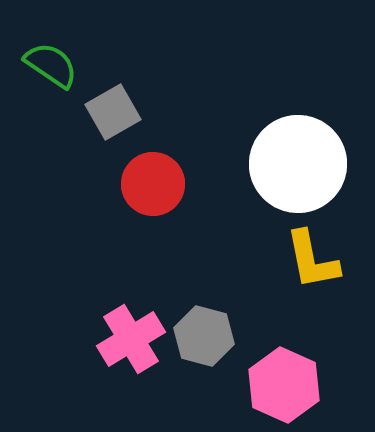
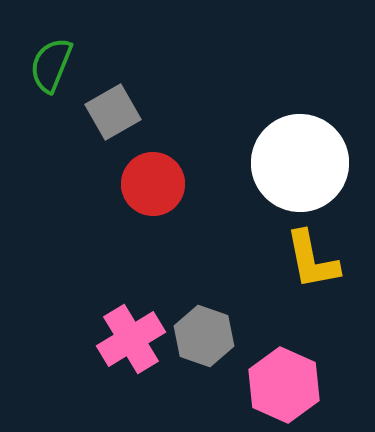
green semicircle: rotated 102 degrees counterclockwise
white circle: moved 2 px right, 1 px up
gray hexagon: rotated 4 degrees clockwise
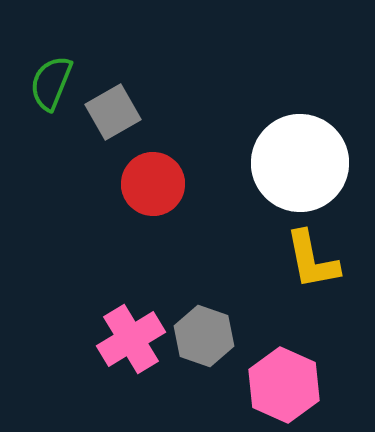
green semicircle: moved 18 px down
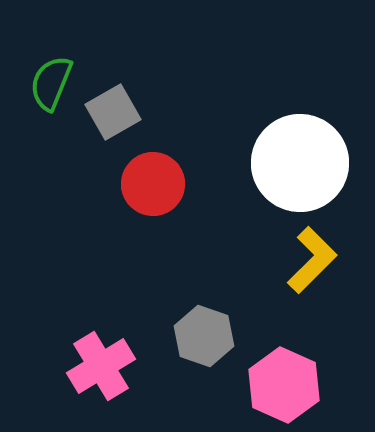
yellow L-shape: rotated 124 degrees counterclockwise
pink cross: moved 30 px left, 27 px down
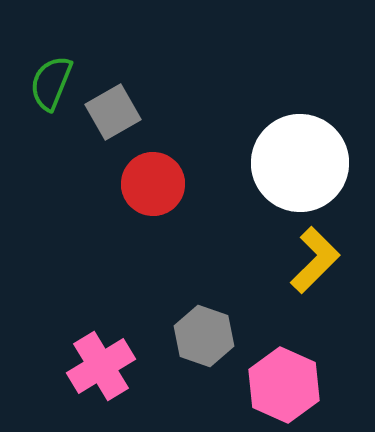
yellow L-shape: moved 3 px right
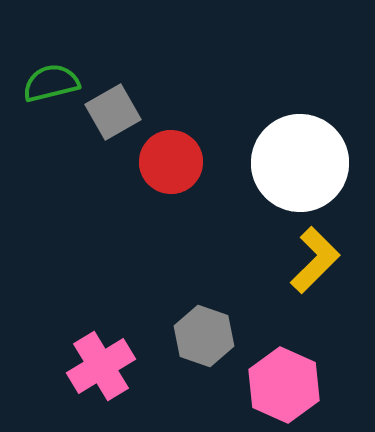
green semicircle: rotated 54 degrees clockwise
red circle: moved 18 px right, 22 px up
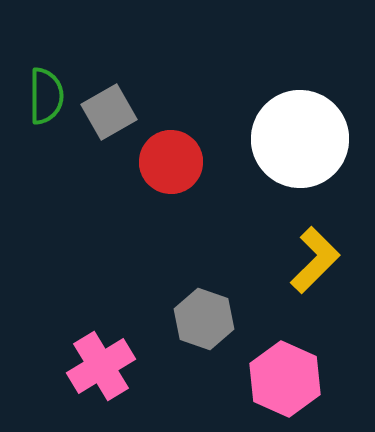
green semicircle: moved 5 px left, 13 px down; rotated 104 degrees clockwise
gray square: moved 4 px left
white circle: moved 24 px up
gray hexagon: moved 17 px up
pink hexagon: moved 1 px right, 6 px up
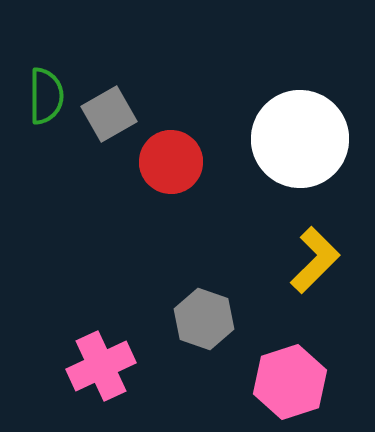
gray square: moved 2 px down
pink cross: rotated 6 degrees clockwise
pink hexagon: moved 5 px right, 3 px down; rotated 18 degrees clockwise
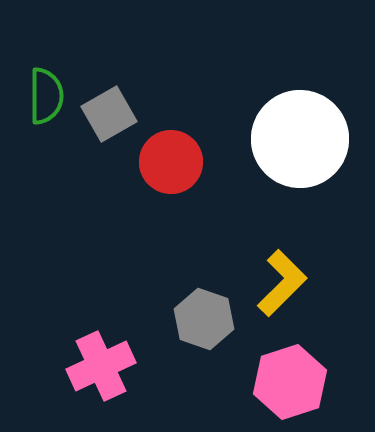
yellow L-shape: moved 33 px left, 23 px down
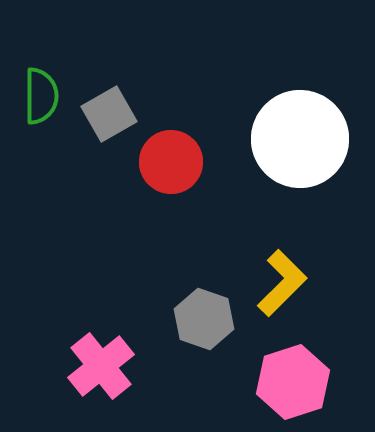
green semicircle: moved 5 px left
pink cross: rotated 14 degrees counterclockwise
pink hexagon: moved 3 px right
